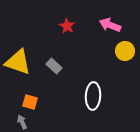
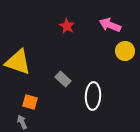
gray rectangle: moved 9 px right, 13 px down
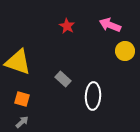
orange square: moved 8 px left, 3 px up
gray arrow: rotated 72 degrees clockwise
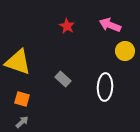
white ellipse: moved 12 px right, 9 px up
